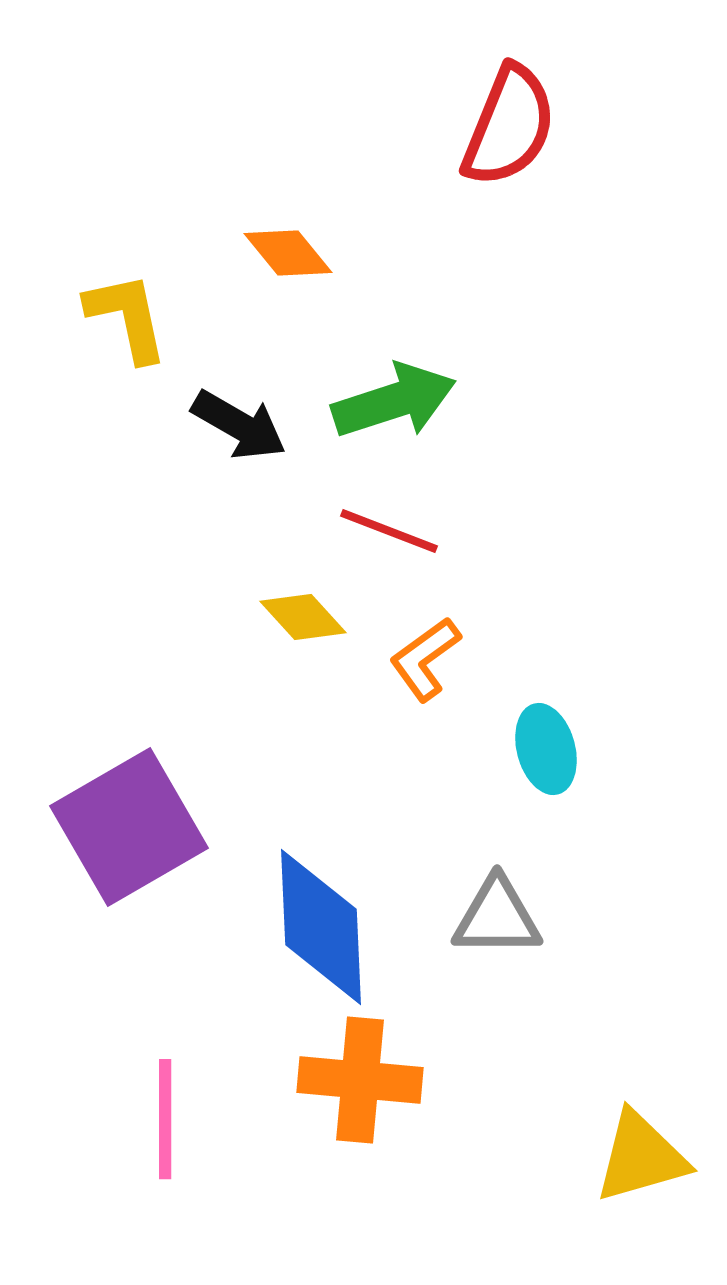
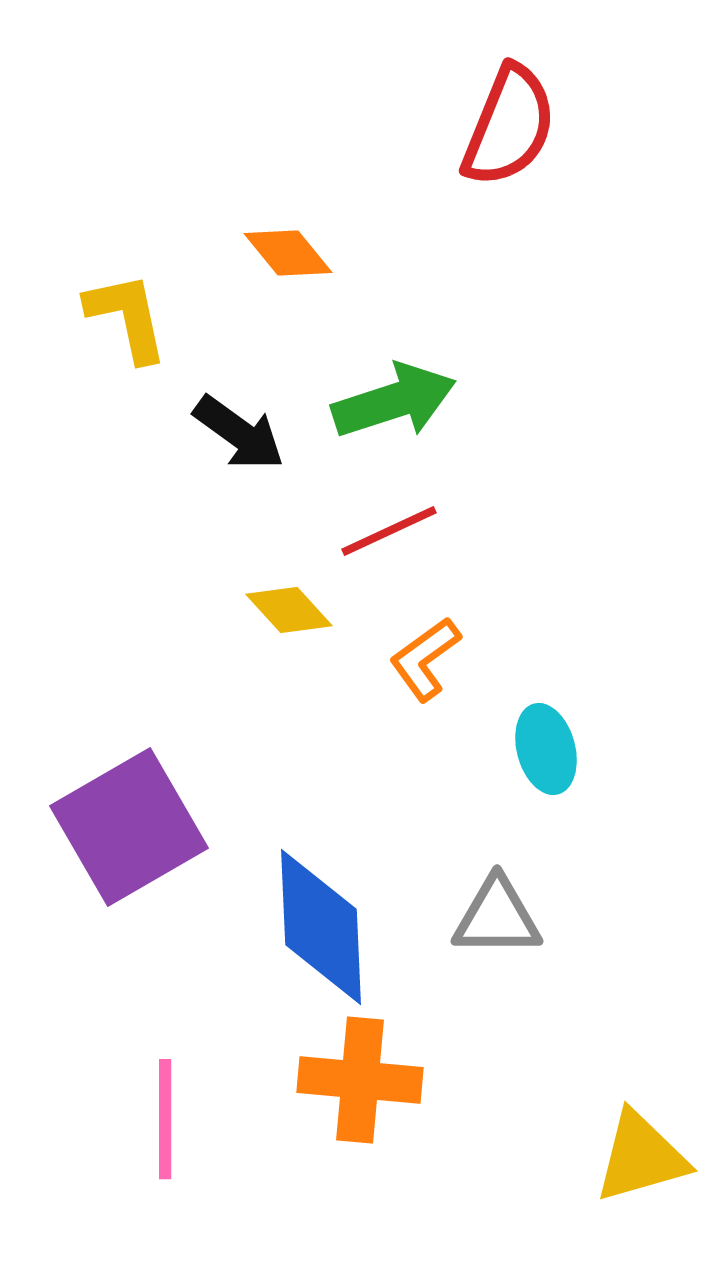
black arrow: moved 8 px down; rotated 6 degrees clockwise
red line: rotated 46 degrees counterclockwise
yellow diamond: moved 14 px left, 7 px up
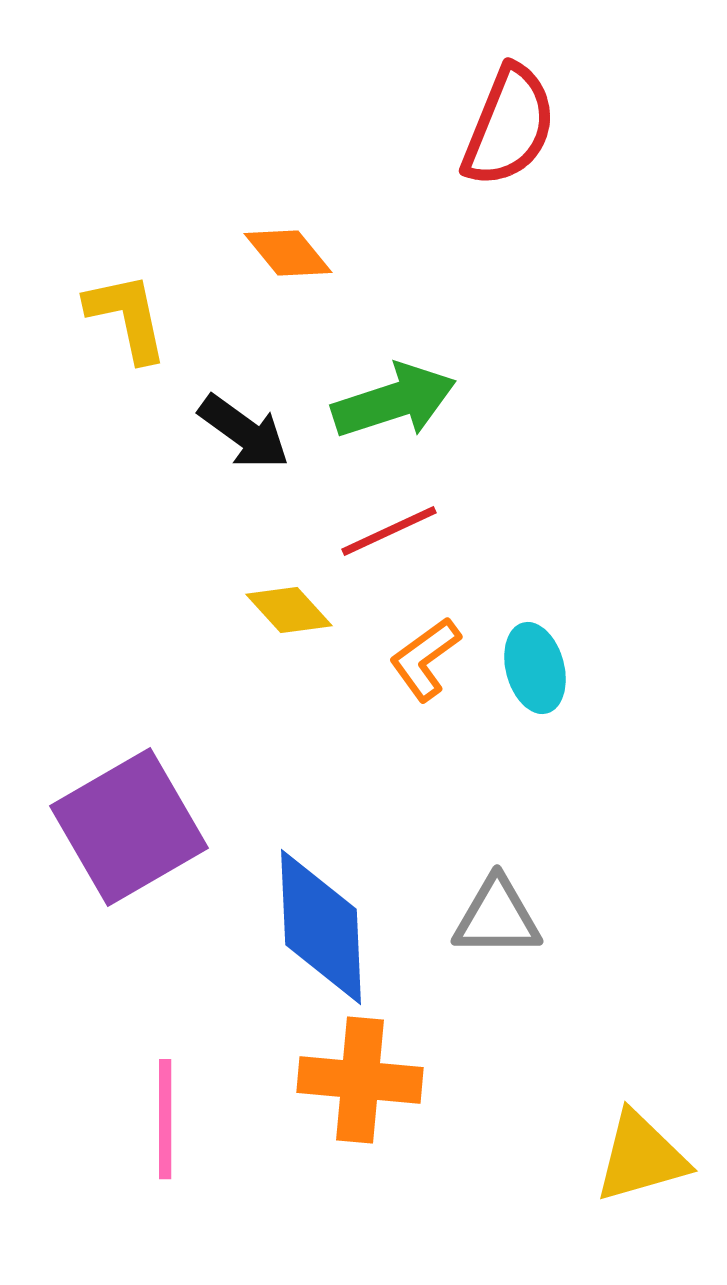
black arrow: moved 5 px right, 1 px up
cyan ellipse: moved 11 px left, 81 px up
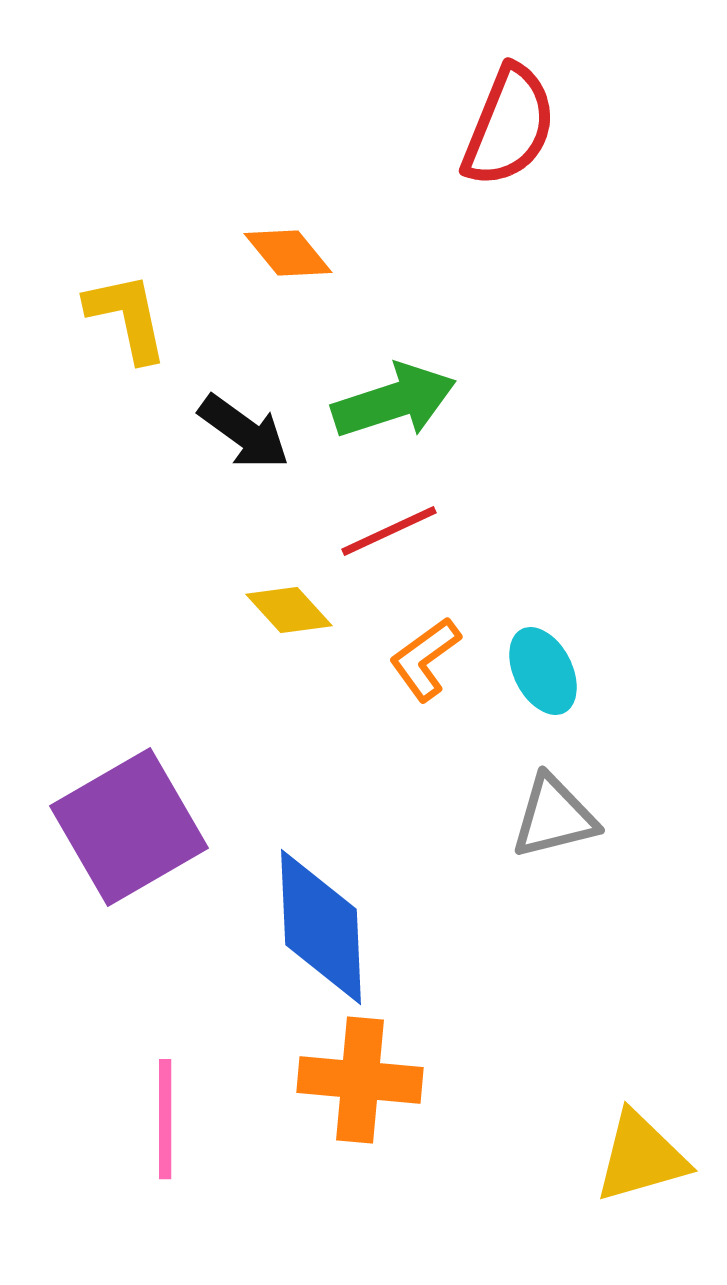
cyan ellipse: moved 8 px right, 3 px down; rotated 12 degrees counterclockwise
gray triangle: moved 57 px right, 100 px up; rotated 14 degrees counterclockwise
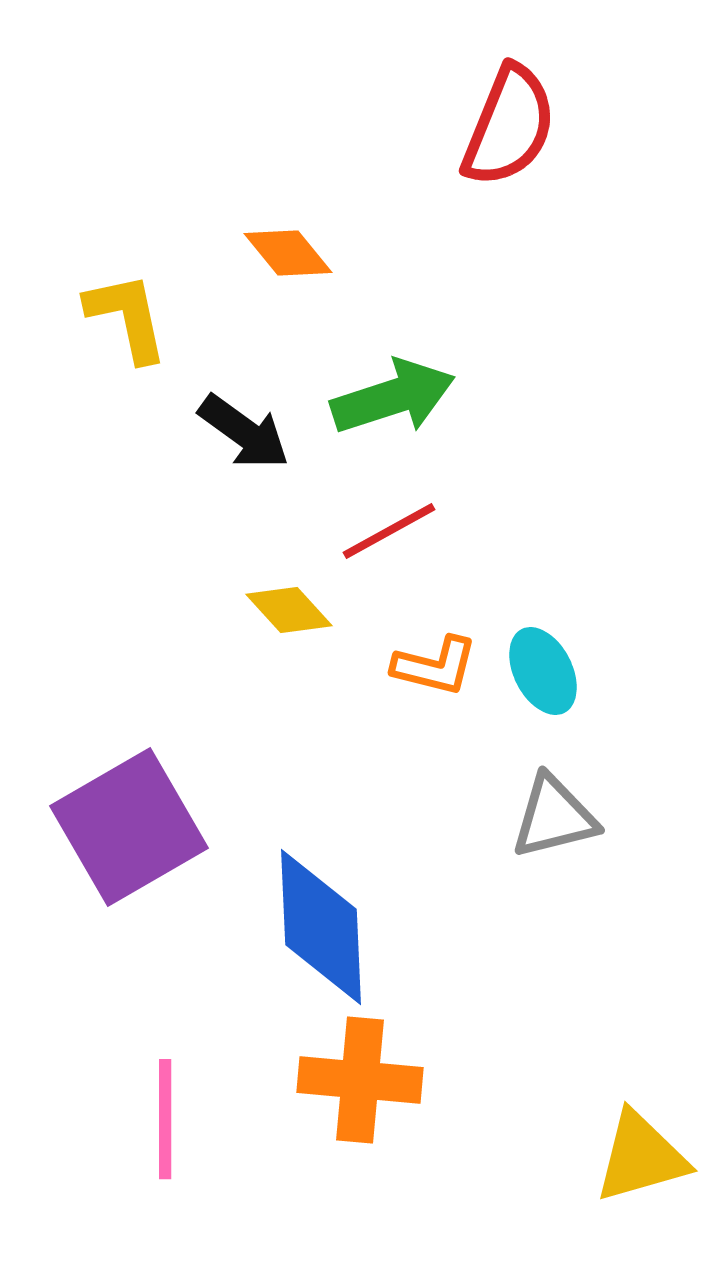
green arrow: moved 1 px left, 4 px up
red line: rotated 4 degrees counterclockwise
orange L-shape: moved 10 px right, 7 px down; rotated 130 degrees counterclockwise
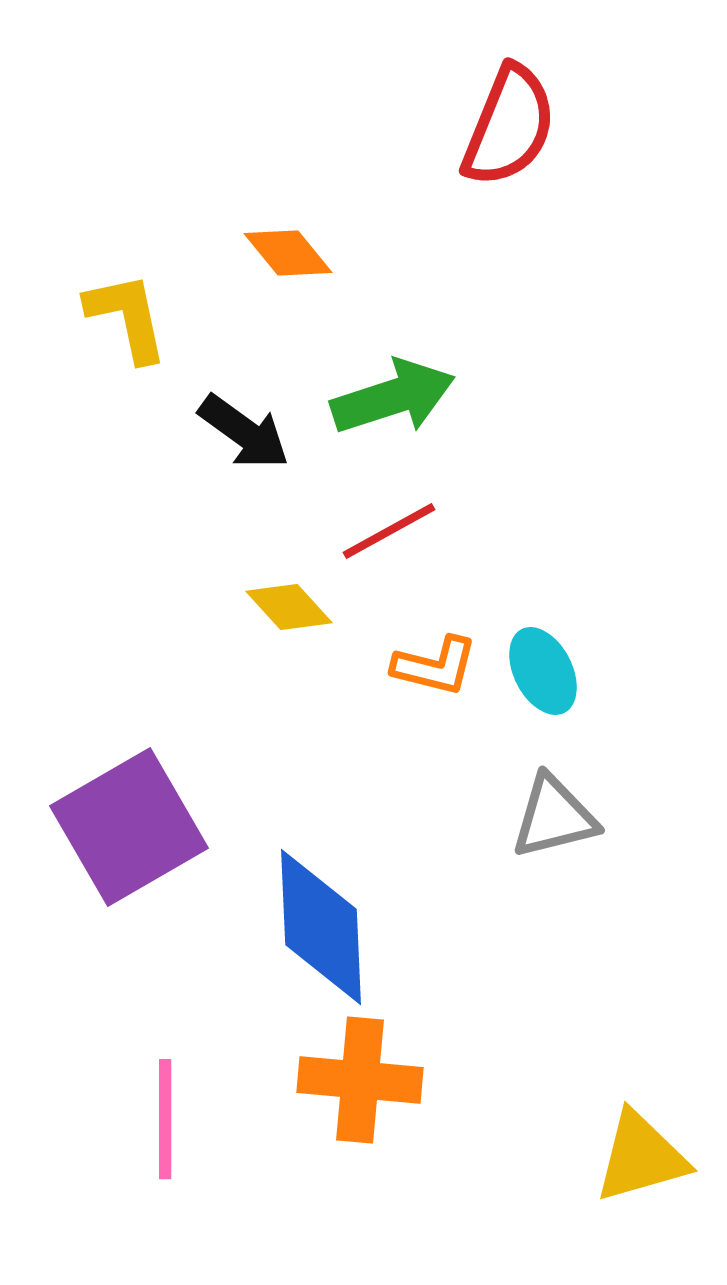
yellow diamond: moved 3 px up
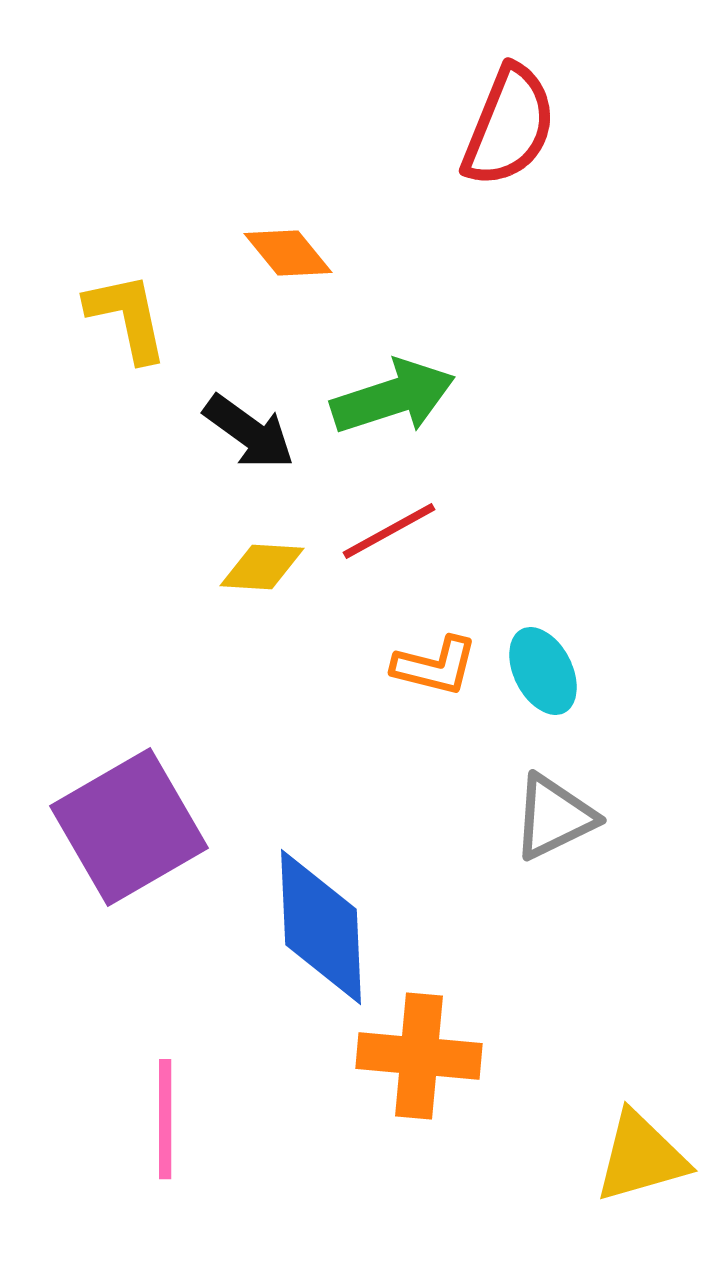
black arrow: moved 5 px right
yellow diamond: moved 27 px left, 40 px up; rotated 44 degrees counterclockwise
gray triangle: rotated 12 degrees counterclockwise
orange cross: moved 59 px right, 24 px up
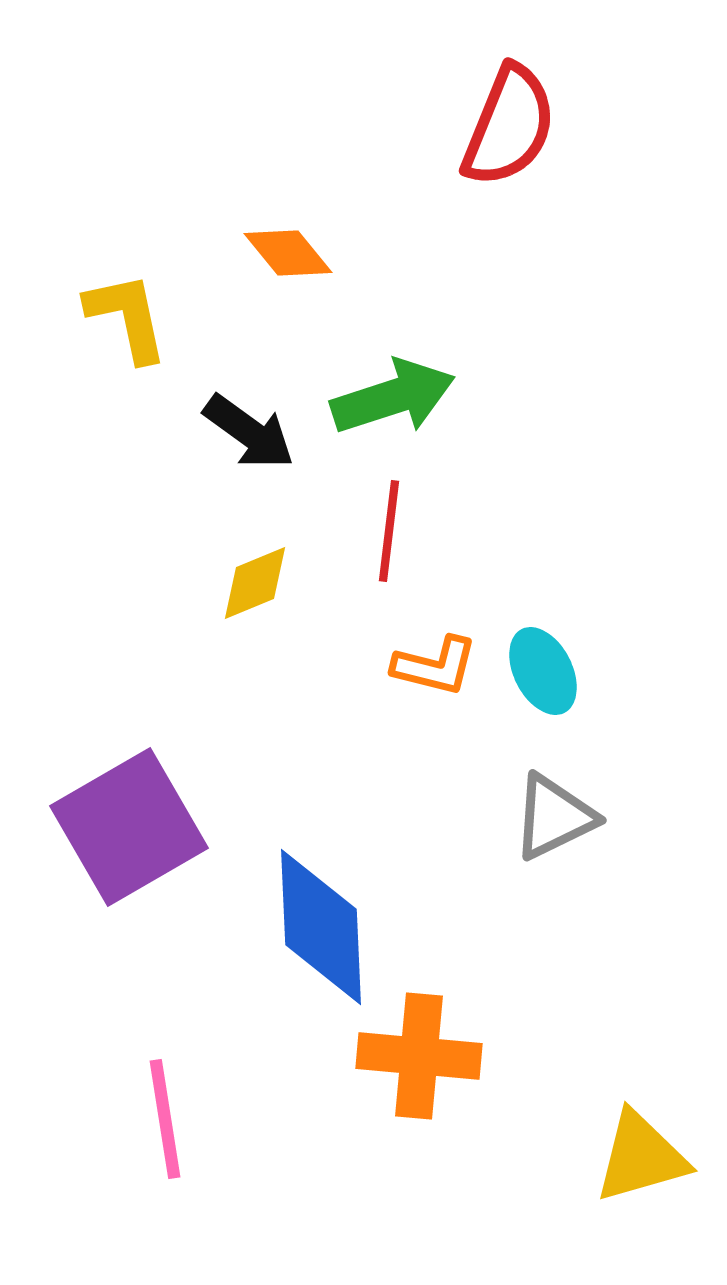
red line: rotated 54 degrees counterclockwise
yellow diamond: moved 7 px left, 16 px down; rotated 26 degrees counterclockwise
pink line: rotated 9 degrees counterclockwise
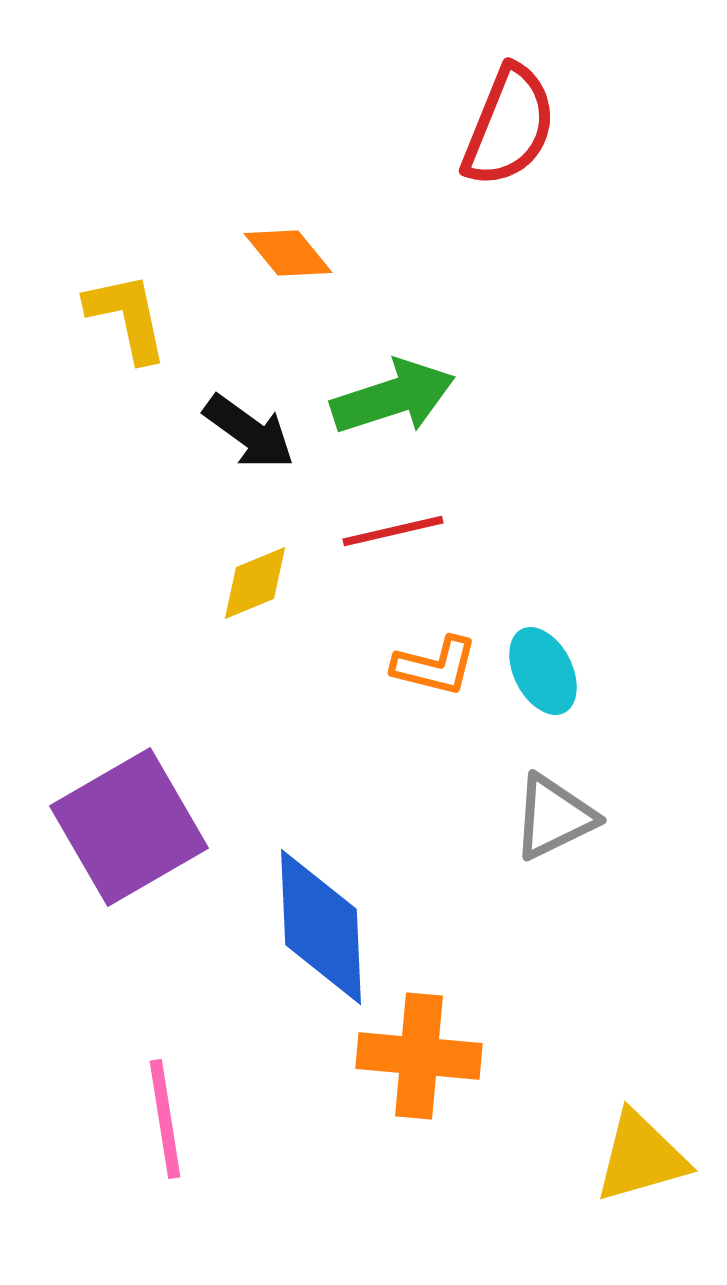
red line: moved 4 px right; rotated 70 degrees clockwise
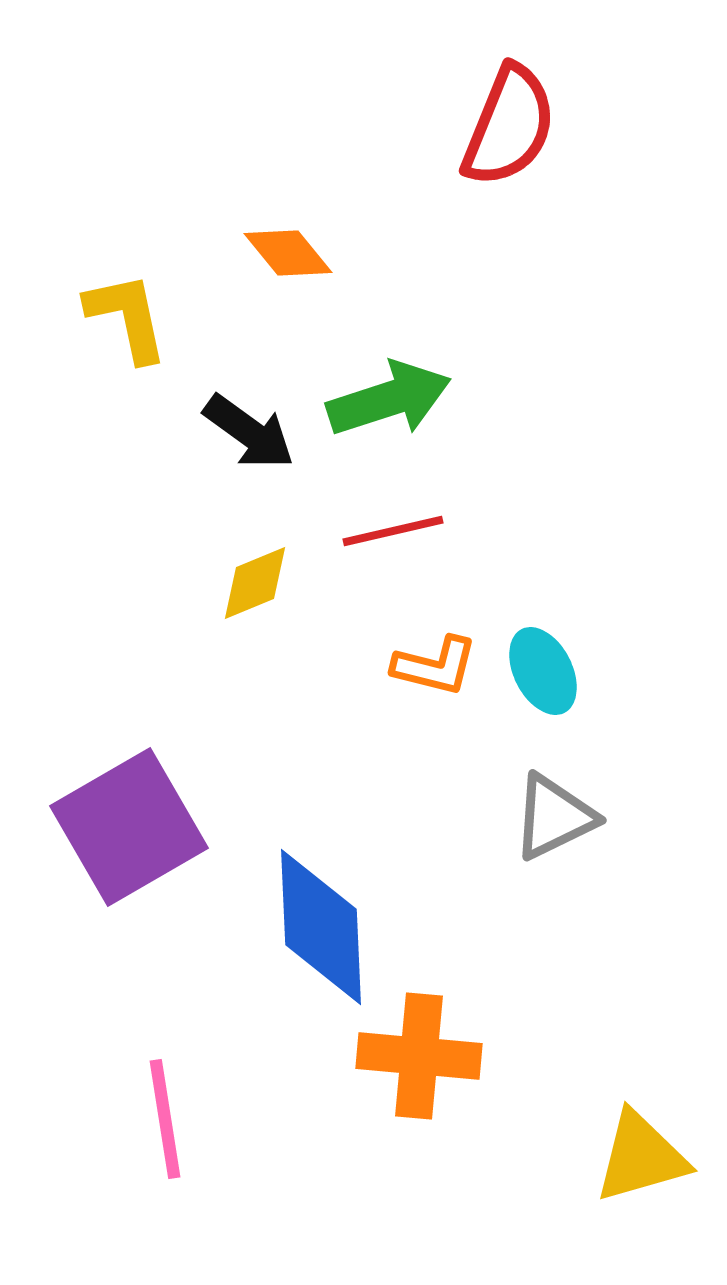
green arrow: moved 4 px left, 2 px down
